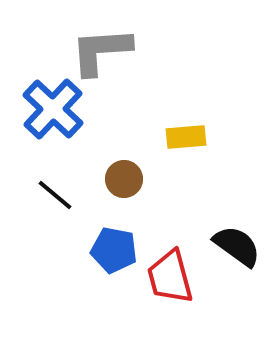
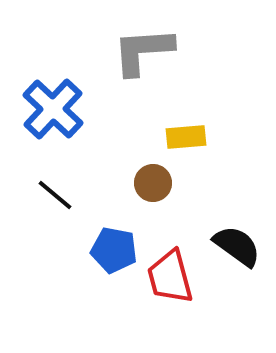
gray L-shape: moved 42 px right
brown circle: moved 29 px right, 4 px down
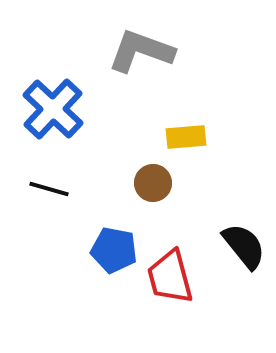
gray L-shape: moved 2 px left; rotated 24 degrees clockwise
black line: moved 6 px left, 6 px up; rotated 24 degrees counterclockwise
black semicircle: moved 7 px right; rotated 15 degrees clockwise
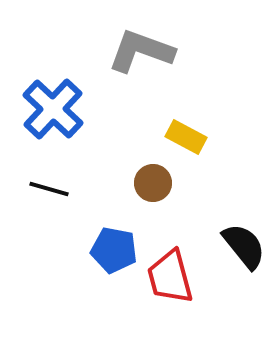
yellow rectangle: rotated 33 degrees clockwise
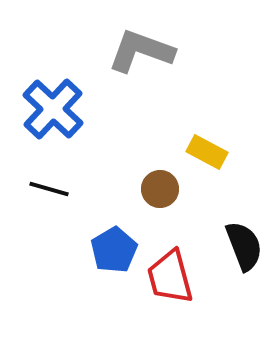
yellow rectangle: moved 21 px right, 15 px down
brown circle: moved 7 px right, 6 px down
black semicircle: rotated 18 degrees clockwise
blue pentagon: rotated 30 degrees clockwise
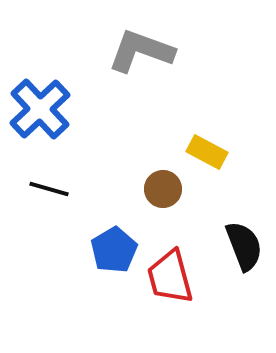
blue cross: moved 13 px left; rotated 4 degrees clockwise
brown circle: moved 3 px right
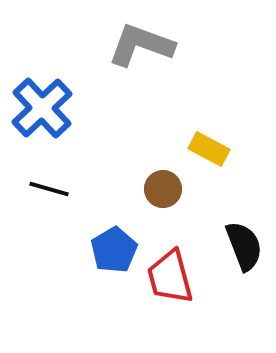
gray L-shape: moved 6 px up
blue cross: moved 2 px right, 1 px up
yellow rectangle: moved 2 px right, 3 px up
